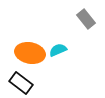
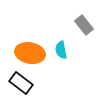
gray rectangle: moved 2 px left, 6 px down
cyan semicircle: moved 3 px right; rotated 78 degrees counterclockwise
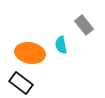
cyan semicircle: moved 5 px up
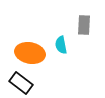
gray rectangle: rotated 42 degrees clockwise
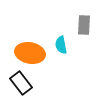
black rectangle: rotated 15 degrees clockwise
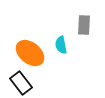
orange ellipse: rotated 28 degrees clockwise
